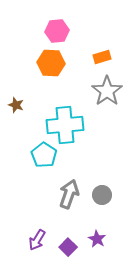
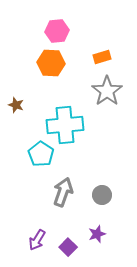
cyan pentagon: moved 3 px left, 1 px up
gray arrow: moved 6 px left, 2 px up
purple star: moved 5 px up; rotated 24 degrees clockwise
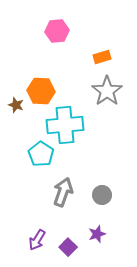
orange hexagon: moved 10 px left, 28 px down
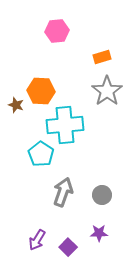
purple star: moved 2 px right, 1 px up; rotated 18 degrees clockwise
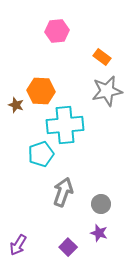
orange rectangle: rotated 54 degrees clockwise
gray star: rotated 24 degrees clockwise
cyan pentagon: rotated 20 degrees clockwise
gray circle: moved 1 px left, 9 px down
purple star: rotated 18 degrees clockwise
purple arrow: moved 19 px left, 5 px down
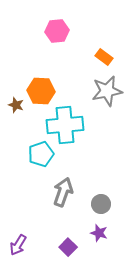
orange rectangle: moved 2 px right
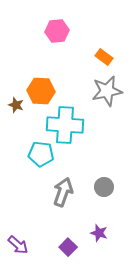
cyan cross: rotated 9 degrees clockwise
cyan pentagon: rotated 25 degrees clockwise
gray circle: moved 3 px right, 17 px up
purple arrow: rotated 80 degrees counterclockwise
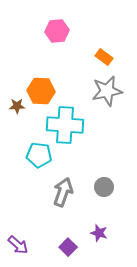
brown star: moved 1 px right, 1 px down; rotated 21 degrees counterclockwise
cyan pentagon: moved 2 px left, 1 px down
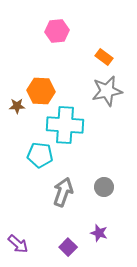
cyan pentagon: moved 1 px right
purple arrow: moved 1 px up
